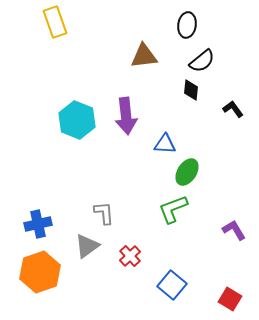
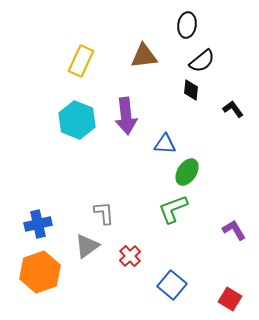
yellow rectangle: moved 26 px right, 39 px down; rotated 44 degrees clockwise
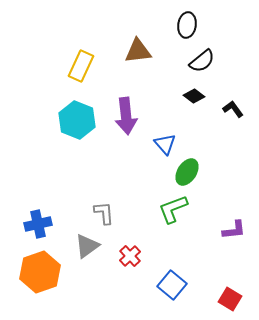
brown triangle: moved 6 px left, 5 px up
yellow rectangle: moved 5 px down
black diamond: moved 3 px right, 6 px down; rotated 60 degrees counterclockwise
blue triangle: rotated 45 degrees clockwise
purple L-shape: rotated 115 degrees clockwise
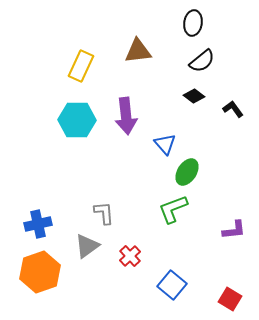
black ellipse: moved 6 px right, 2 px up
cyan hexagon: rotated 21 degrees counterclockwise
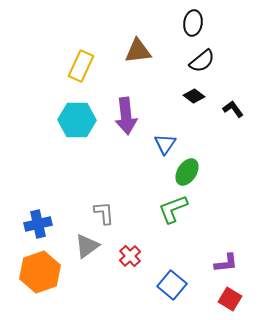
blue triangle: rotated 15 degrees clockwise
purple L-shape: moved 8 px left, 33 px down
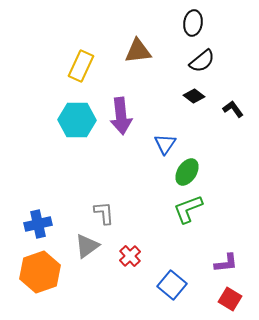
purple arrow: moved 5 px left
green L-shape: moved 15 px right
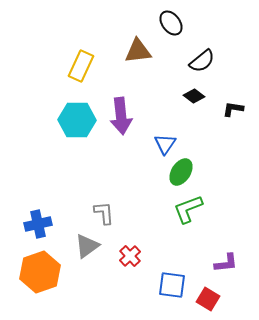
black ellipse: moved 22 px left; rotated 45 degrees counterclockwise
black L-shape: rotated 45 degrees counterclockwise
green ellipse: moved 6 px left
blue square: rotated 32 degrees counterclockwise
red square: moved 22 px left
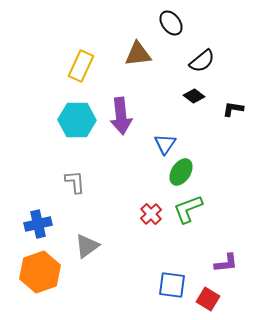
brown triangle: moved 3 px down
gray L-shape: moved 29 px left, 31 px up
red cross: moved 21 px right, 42 px up
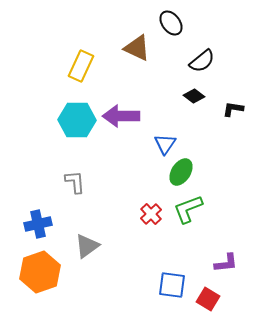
brown triangle: moved 1 px left, 6 px up; rotated 32 degrees clockwise
purple arrow: rotated 96 degrees clockwise
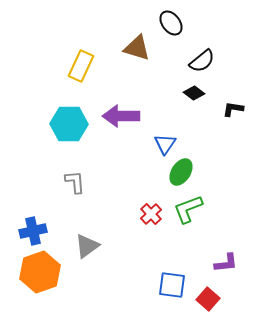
brown triangle: rotated 8 degrees counterclockwise
black diamond: moved 3 px up
cyan hexagon: moved 8 px left, 4 px down
blue cross: moved 5 px left, 7 px down
red square: rotated 10 degrees clockwise
